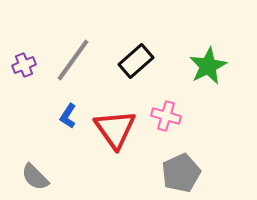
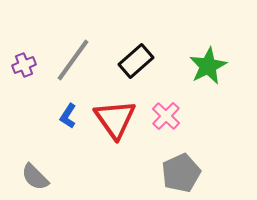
pink cross: rotated 28 degrees clockwise
red triangle: moved 10 px up
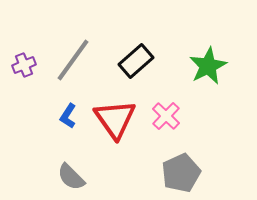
gray semicircle: moved 36 px right
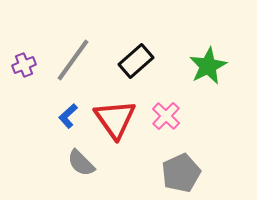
blue L-shape: rotated 15 degrees clockwise
gray semicircle: moved 10 px right, 14 px up
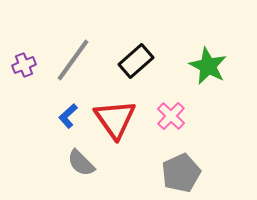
green star: rotated 18 degrees counterclockwise
pink cross: moved 5 px right
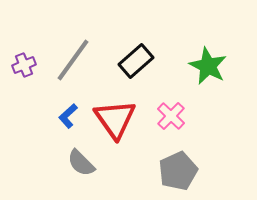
gray pentagon: moved 3 px left, 2 px up
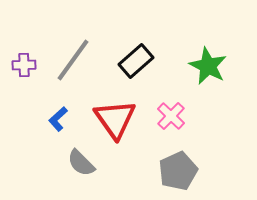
purple cross: rotated 20 degrees clockwise
blue L-shape: moved 10 px left, 3 px down
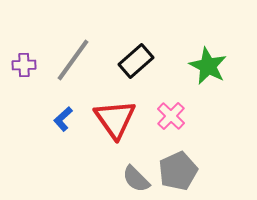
blue L-shape: moved 5 px right
gray semicircle: moved 55 px right, 16 px down
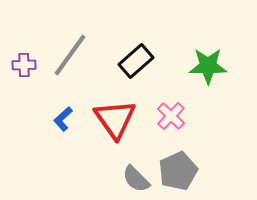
gray line: moved 3 px left, 5 px up
green star: rotated 27 degrees counterclockwise
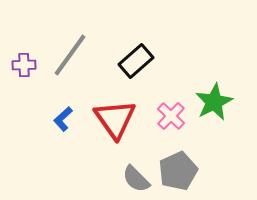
green star: moved 6 px right, 36 px down; rotated 27 degrees counterclockwise
